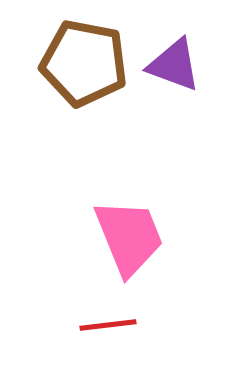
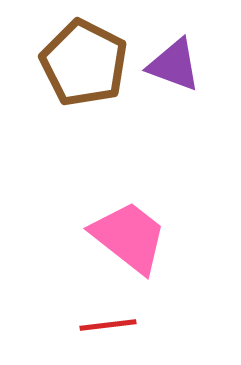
brown pentagon: rotated 16 degrees clockwise
pink trapezoid: rotated 30 degrees counterclockwise
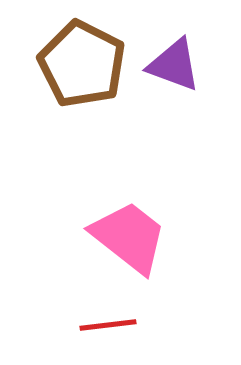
brown pentagon: moved 2 px left, 1 px down
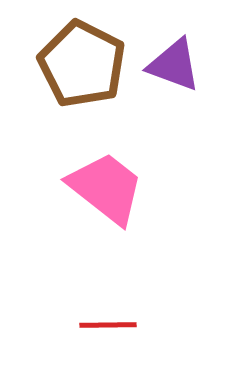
pink trapezoid: moved 23 px left, 49 px up
red line: rotated 6 degrees clockwise
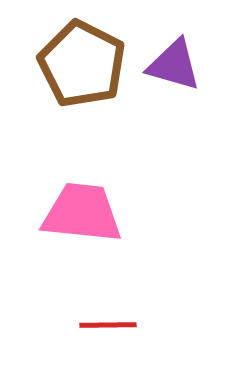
purple triangle: rotated 4 degrees counterclockwise
pink trapezoid: moved 24 px left, 25 px down; rotated 32 degrees counterclockwise
